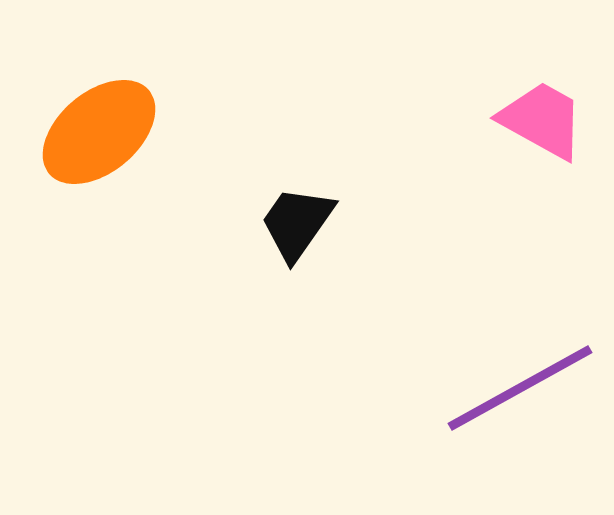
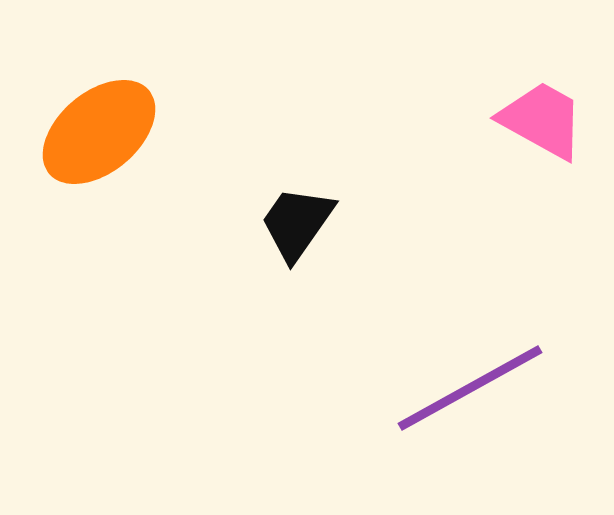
purple line: moved 50 px left
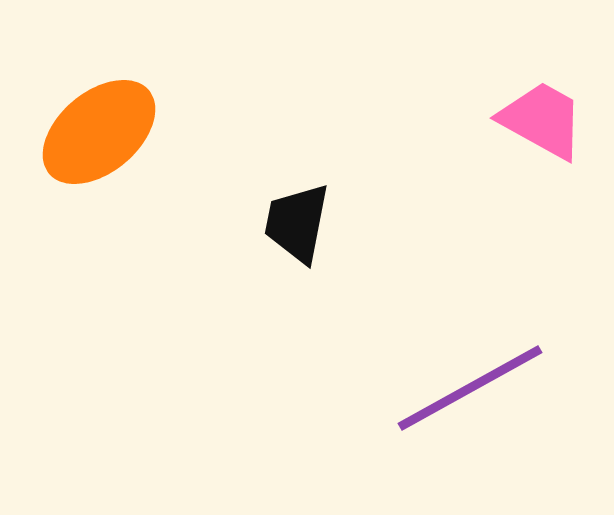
black trapezoid: rotated 24 degrees counterclockwise
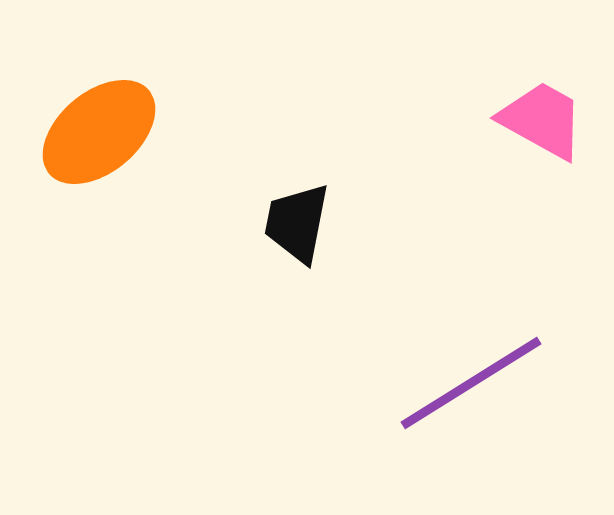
purple line: moved 1 px right, 5 px up; rotated 3 degrees counterclockwise
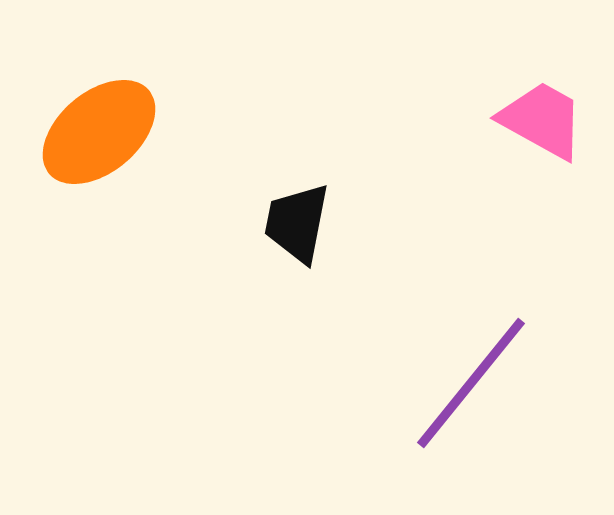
purple line: rotated 19 degrees counterclockwise
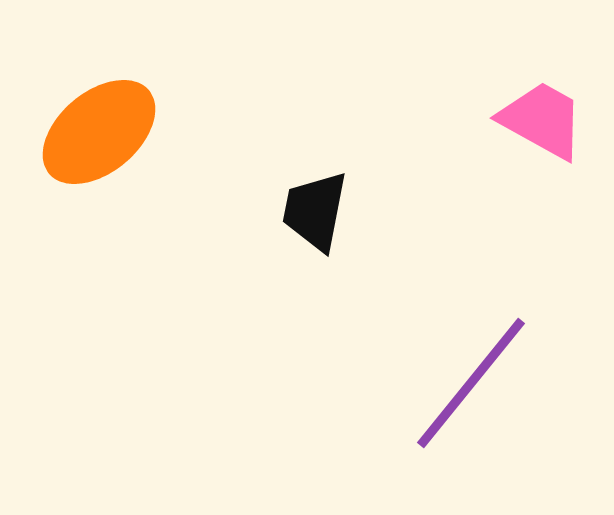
black trapezoid: moved 18 px right, 12 px up
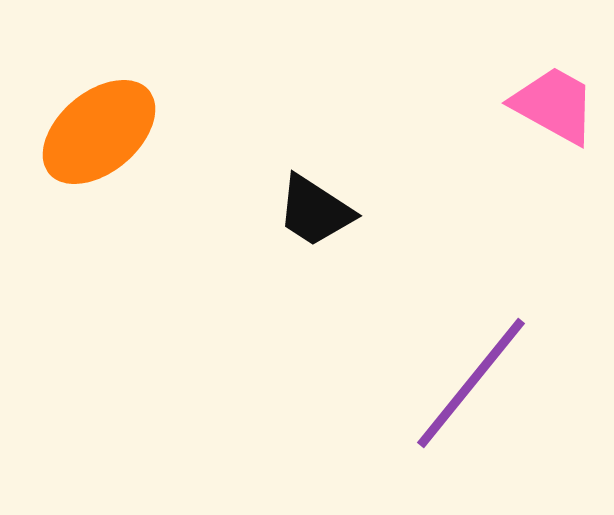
pink trapezoid: moved 12 px right, 15 px up
black trapezoid: rotated 68 degrees counterclockwise
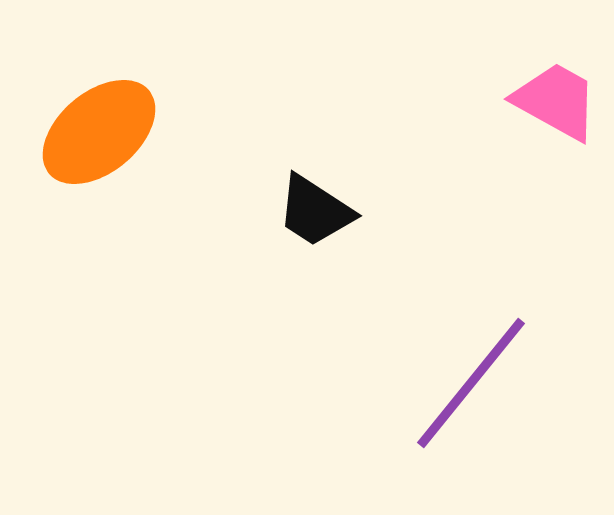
pink trapezoid: moved 2 px right, 4 px up
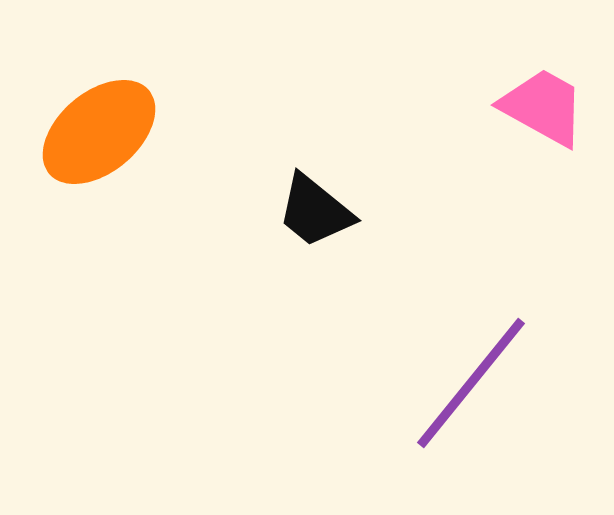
pink trapezoid: moved 13 px left, 6 px down
black trapezoid: rotated 6 degrees clockwise
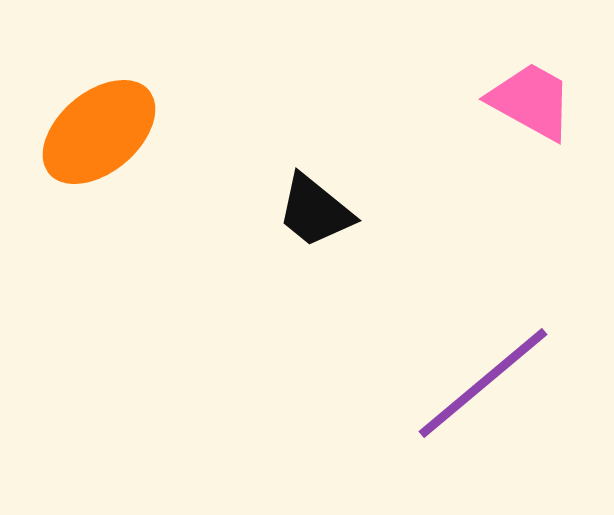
pink trapezoid: moved 12 px left, 6 px up
purple line: moved 12 px right; rotated 11 degrees clockwise
